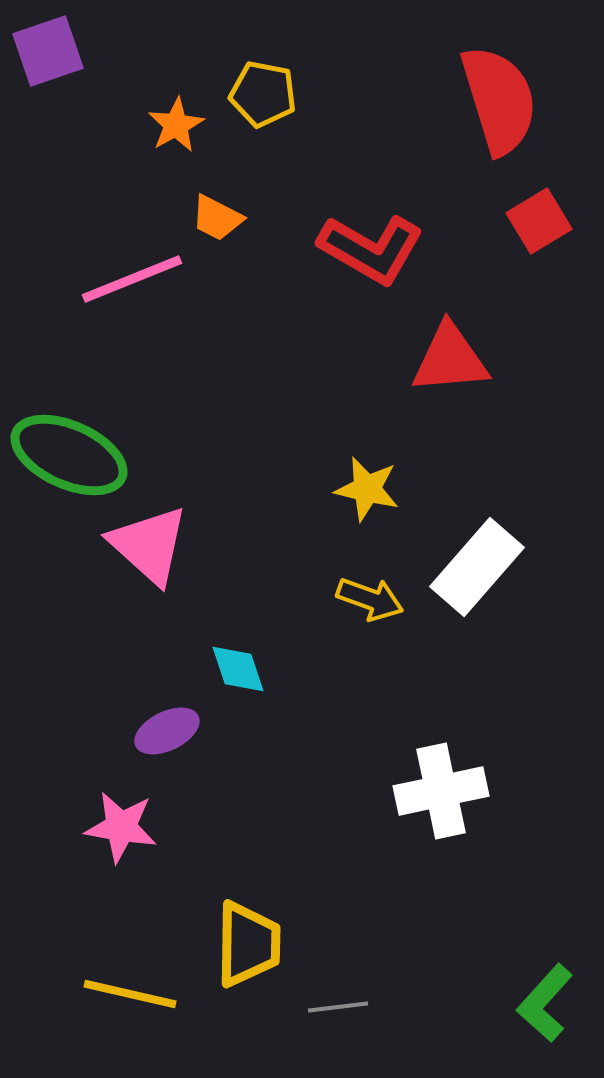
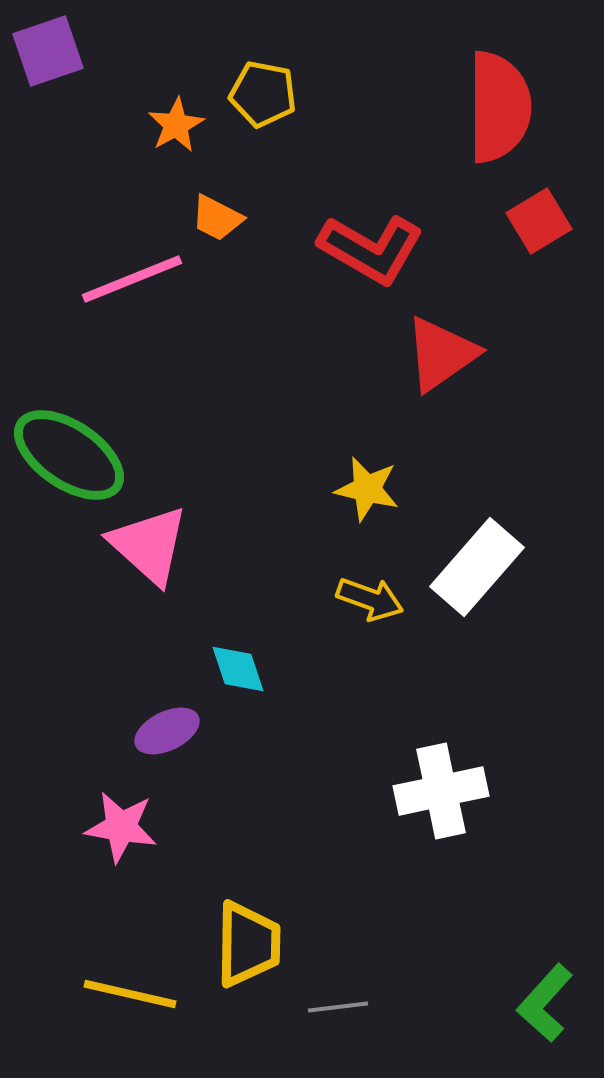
red semicircle: moved 7 px down; rotated 17 degrees clockwise
red triangle: moved 9 px left, 5 px up; rotated 30 degrees counterclockwise
green ellipse: rotated 10 degrees clockwise
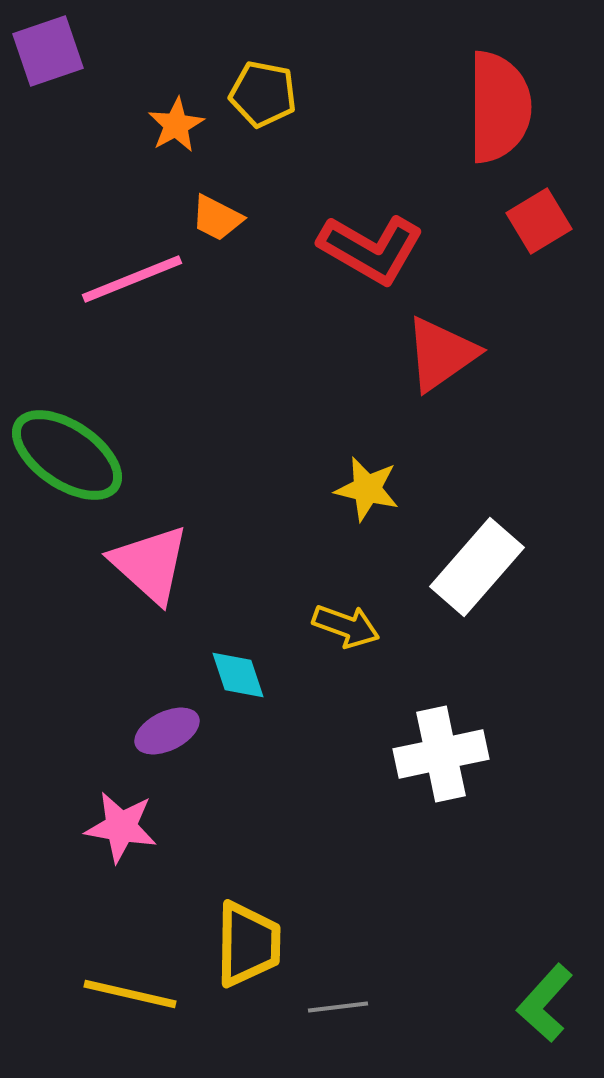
green ellipse: moved 2 px left
pink triangle: moved 1 px right, 19 px down
yellow arrow: moved 24 px left, 27 px down
cyan diamond: moved 6 px down
white cross: moved 37 px up
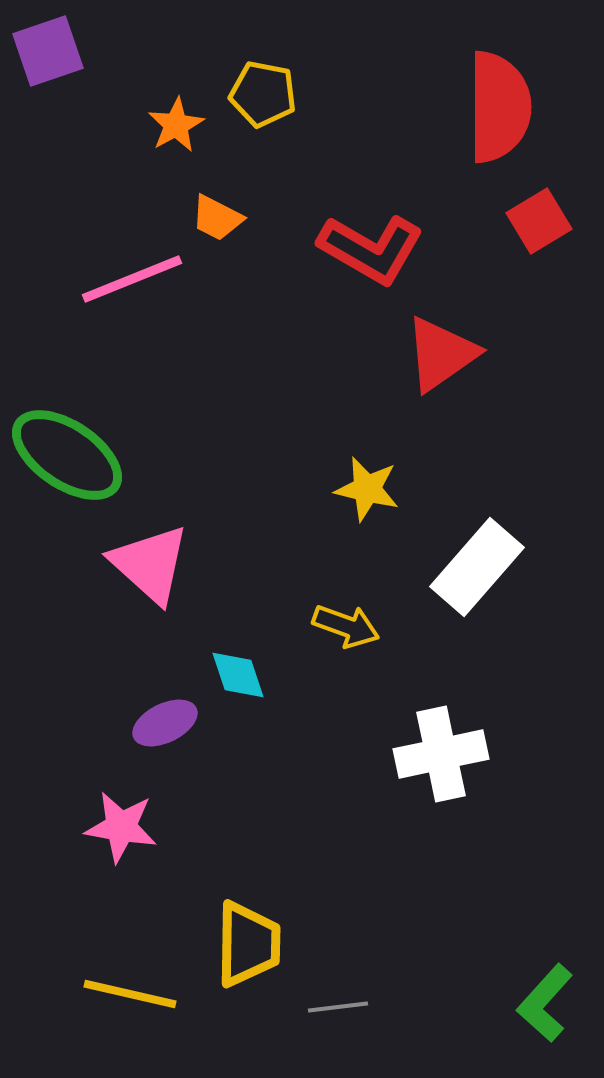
purple ellipse: moved 2 px left, 8 px up
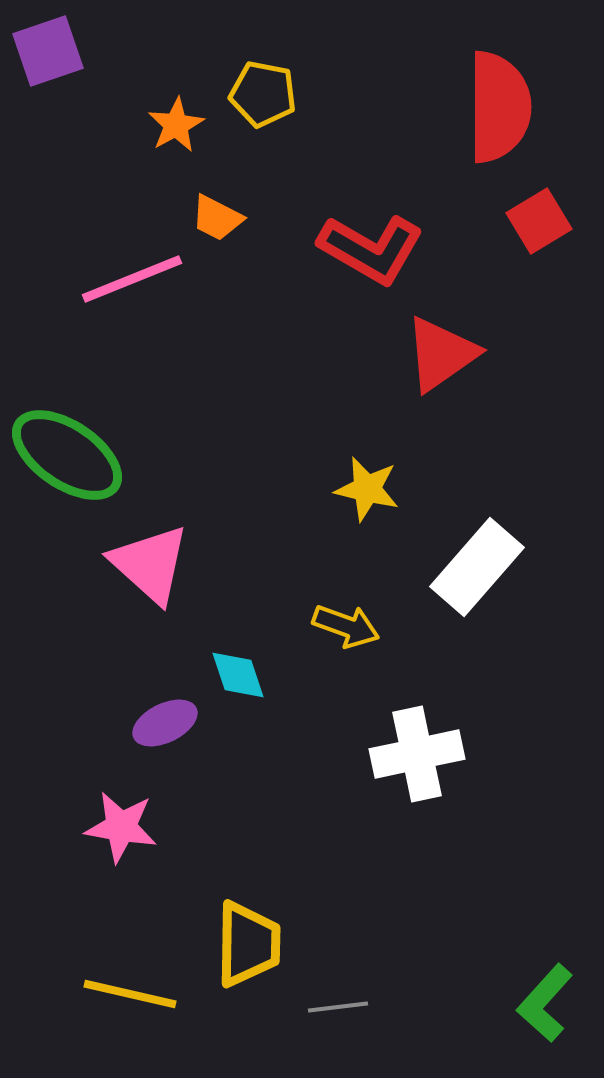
white cross: moved 24 px left
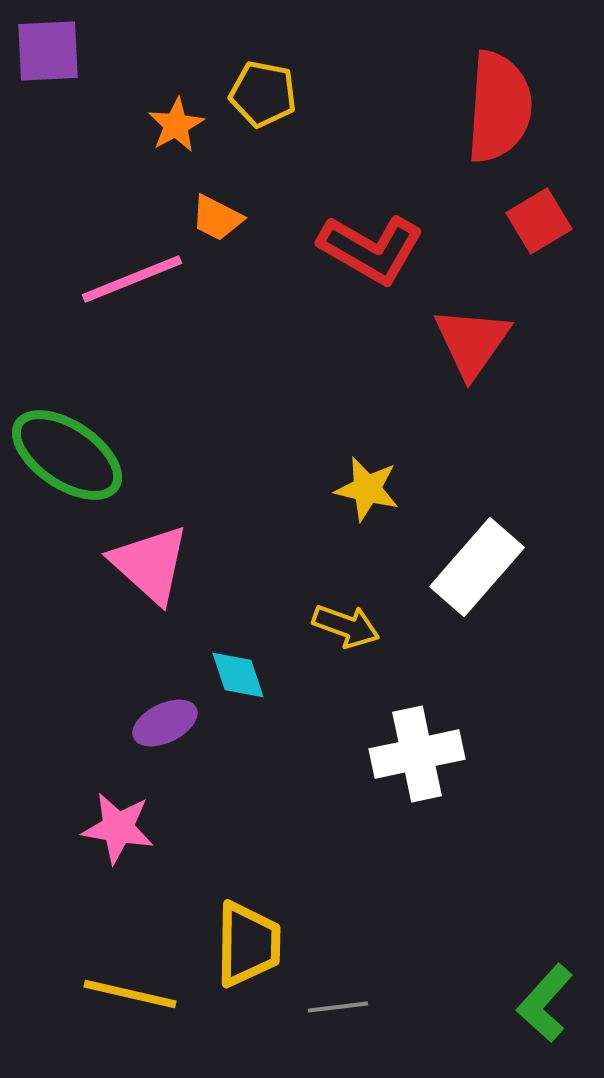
purple square: rotated 16 degrees clockwise
red semicircle: rotated 4 degrees clockwise
red triangle: moved 31 px right, 12 px up; rotated 20 degrees counterclockwise
pink star: moved 3 px left, 1 px down
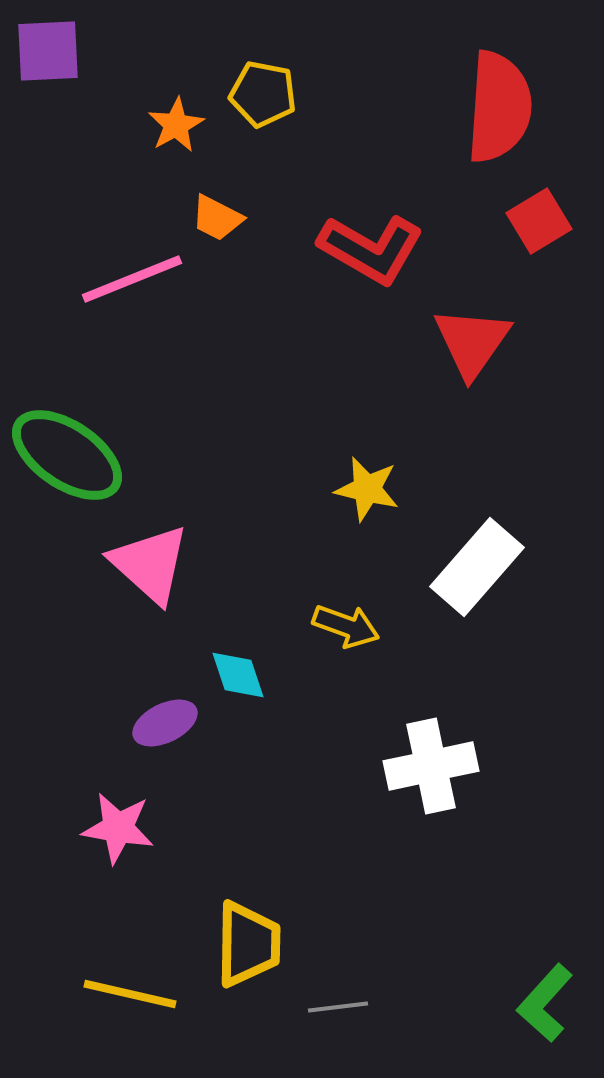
white cross: moved 14 px right, 12 px down
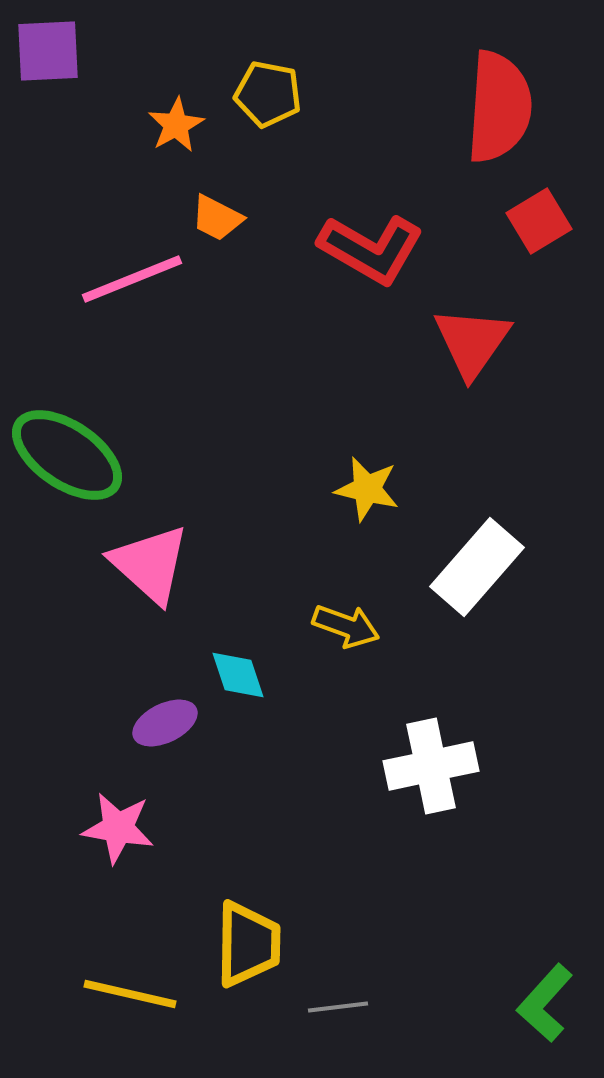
yellow pentagon: moved 5 px right
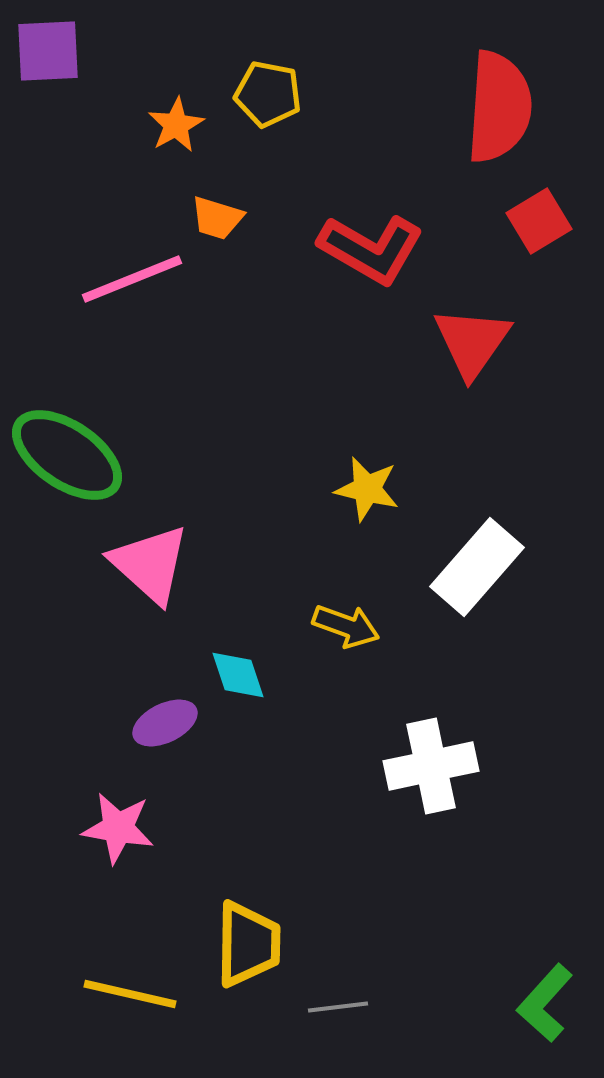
orange trapezoid: rotated 10 degrees counterclockwise
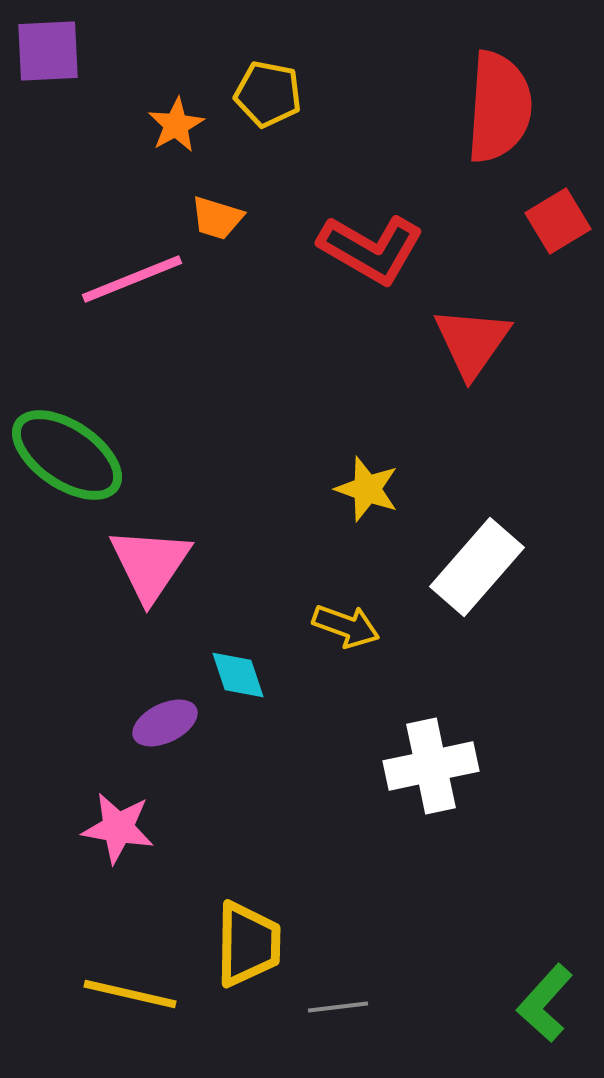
red square: moved 19 px right
yellow star: rotated 6 degrees clockwise
pink triangle: rotated 22 degrees clockwise
